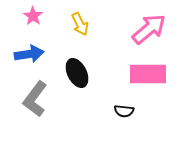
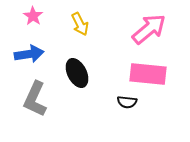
pink rectangle: rotated 6 degrees clockwise
gray L-shape: rotated 12 degrees counterclockwise
black semicircle: moved 3 px right, 9 px up
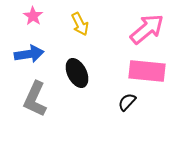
pink arrow: moved 2 px left
pink rectangle: moved 1 px left, 3 px up
black semicircle: rotated 126 degrees clockwise
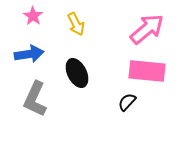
yellow arrow: moved 4 px left
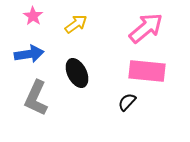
yellow arrow: rotated 100 degrees counterclockwise
pink arrow: moved 1 px left, 1 px up
gray L-shape: moved 1 px right, 1 px up
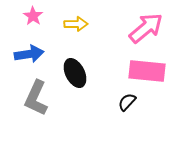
yellow arrow: rotated 35 degrees clockwise
black ellipse: moved 2 px left
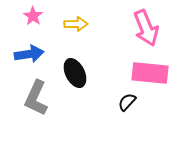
pink arrow: rotated 108 degrees clockwise
pink rectangle: moved 3 px right, 2 px down
